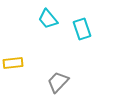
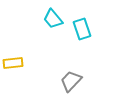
cyan trapezoid: moved 5 px right
gray trapezoid: moved 13 px right, 1 px up
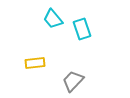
yellow rectangle: moved 22 px right
gray trapezoid: moved 2 px right
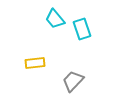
cyan trapezoid: moved 2 px right
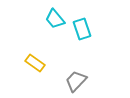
yellow rectangle: rotated 42 degrees clockwise
gray trapezoid: moved 3 px right
